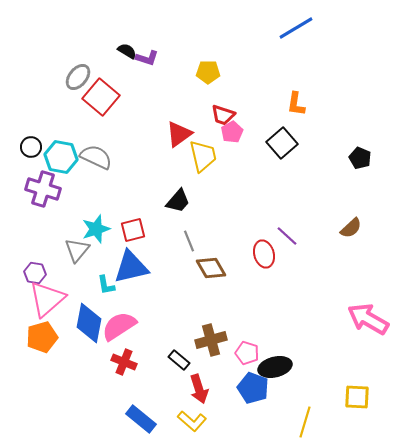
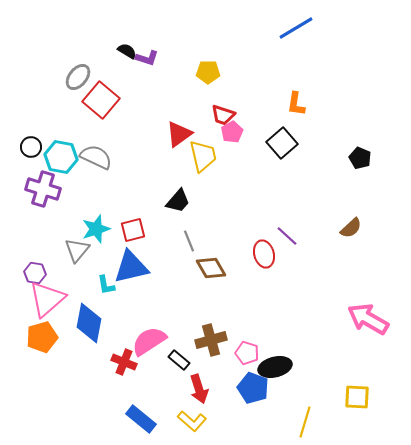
red square at (101, 97): moved 3 px down
pink semicircle at (119, 326): moved 30 px right, 15 px down
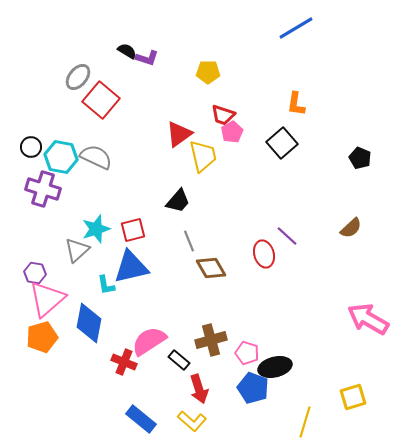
gray triangle at (77, 250): rotated 8 degrees clockwise
yellow square at (357, 397): moved 4 px left; rotated 20 degrees counterclockwise
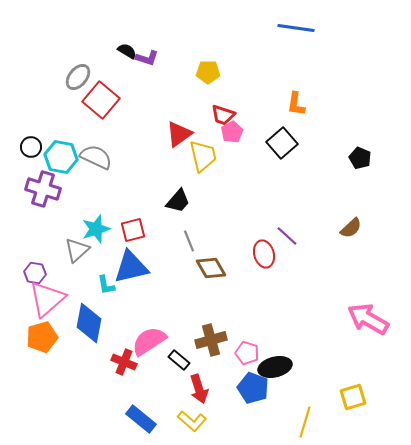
blue line at (296, 28): rotated 39 degrees clockwise
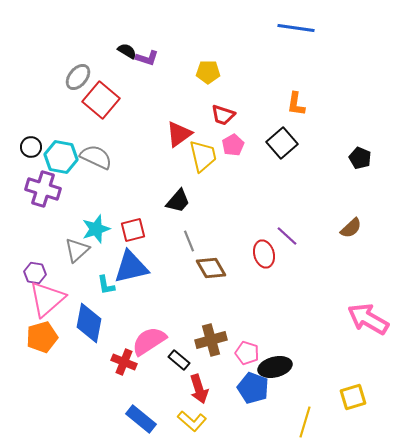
pink pentagon at (232, 132): moved 1 px right, 13 px down
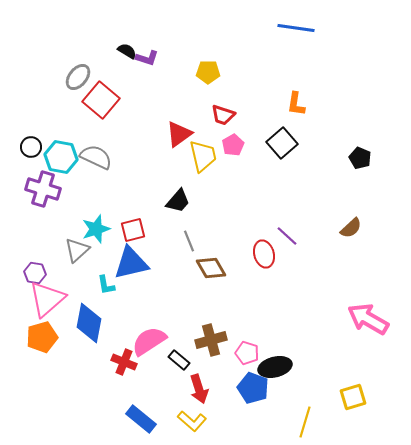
blue triangle at (131, 267): moved 4 px up
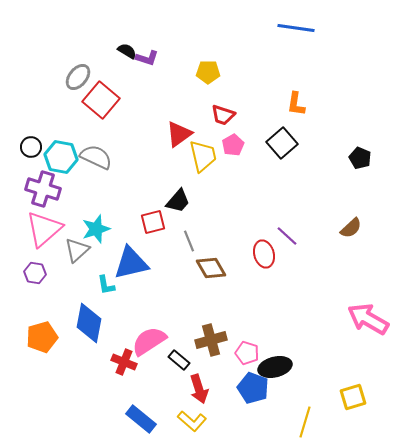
red square at (133, 230): moved 20 px right, 8 px up
pink triangle at (47, 299): moved 3 px left, 70 px up
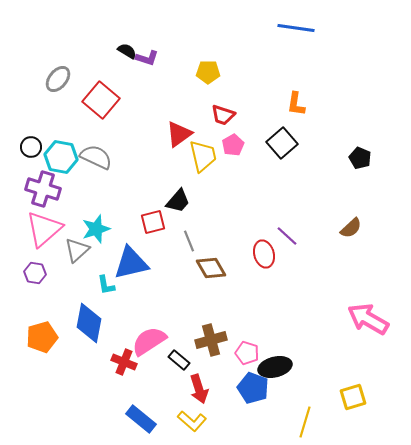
gray ellipse at (78, 77): moved 20 px left, 2 px down
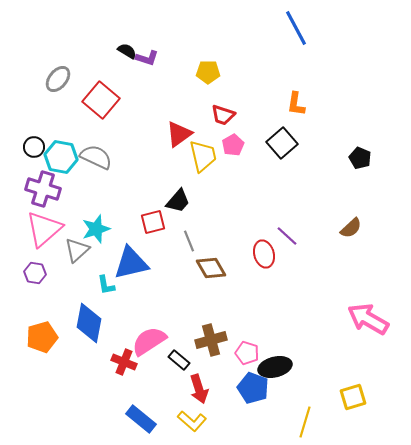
blue line at (296, 28): rotated 54 degrees clockwise
black circle at (31, 147): moved 3 px right
